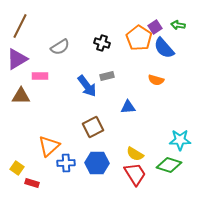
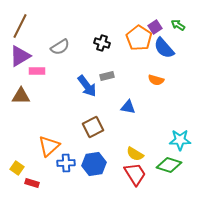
green arrow: rotated 24 degrees clockwise
purple triangle: moved 3 px right, 3 px up
pink rectangle: moved 3 px left, 5 px up
blue triangle: rotated 14 degrees clockwise
blue hexagon: moved 3 px left, 1 px down; rotated 10 degrees counterclockwise
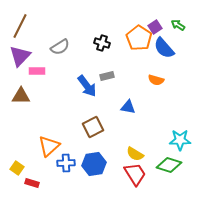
purple triangle: rotated 15 degrees counterclockwise
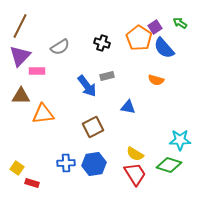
green arrow: moved 2 px right, 2 px up
orange triangle: moved 6 px left, 32 px up; rotated 35 degrees clockwise
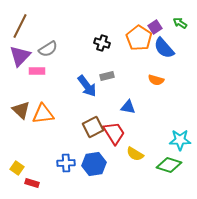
gray semicircle: moved 12 px left, 2 px down
brown triangle: moved 14 px down; rotated 42 degrees clockwise
red trapezoid: moved 21 px left, 41 px up
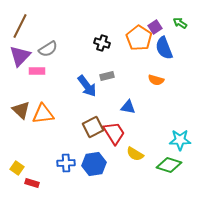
blue semicircle: rotated 20 degrees clockwise
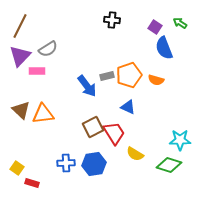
purple square: rotated 24 degrees counterclockwise
orange pentagon: moved 10 px left, 37 px down; rotated 20 degrees clockwise
black cross: moved 10 px right, 23 px up; rotated 14 degrees counterclockwise
blue triangle: rotated 14 degrees clockwise
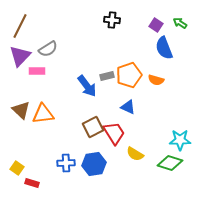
purple square: moved 1 px right, 2 px up
green diamond: moved 1 px right, 2 px up
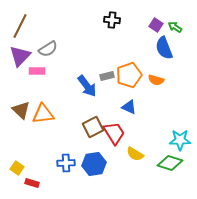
green arrow: moved 5 px left, 4 px down
blue triangle: moved 1 px right
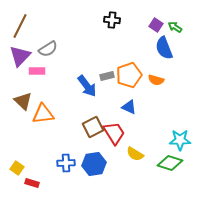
brown triangle: moved 2 px right, 9 px up
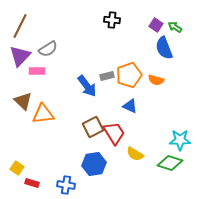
blue triangle: moved 1 px right, 1 px up
blue cross: moved 22 px down; rotated 12 degrees clockwise
